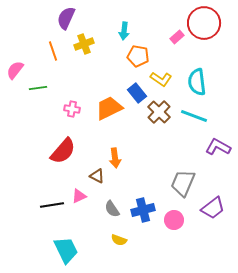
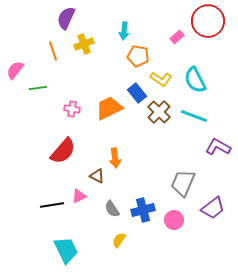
red circle: moved 4 px right, 2 px up
cyan semicircle: moved 2 px left, 2 px up; rotated 20 degrees counterclockwise
yellow semicircle: rotated 105 degrees clockwise
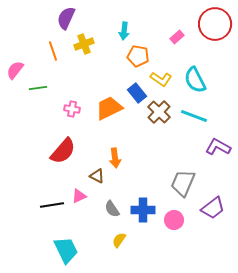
red circle: moved 7 px right, 3 px down
blue cross: rotated 15 degrees clockwise
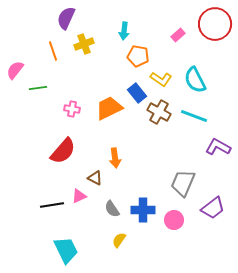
pink rectangle: moved 1 px right, 2 px up
brown cross: rotated 15 degrees counterclockwise
brown triangle: moved 2 px left, 2 px down
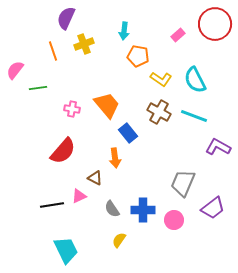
blue rectangle: moved 9 px left, 40 px down
orange trapezoid: moved 2 px left, 3 px up; rotated 76 degrees clockwise
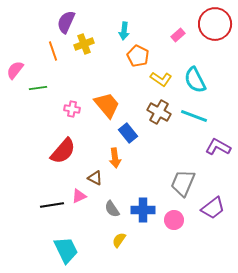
purple semicircle: moved 4 px down
orange pentagon: rotated 15 degrees clockwise
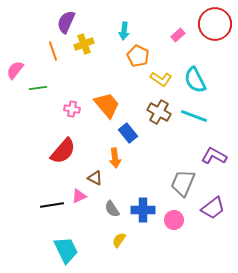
purple L-shape: moved 4 px left, 9 px down
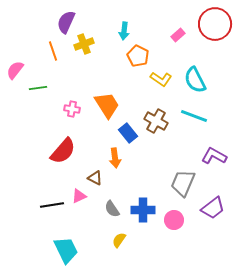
orange trapezoid: rotated 8 degrees clockwise
brown cross: moved 3 px left, 9 px down
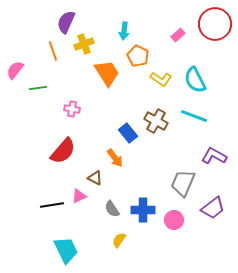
orange trapezoid: moved 32 px up
orange arrow: rotated 30 degrees counterclockwise
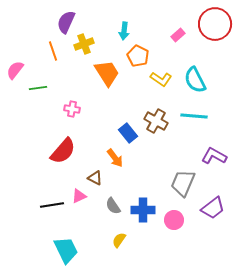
cyan line: rotated 16 degrees counterclockwise
gray semicircle: moved 1 px right, 3 px up
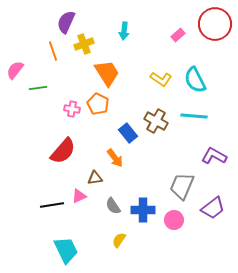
orange pentagon: moved 40 px left, 48 px down
brown triangle: rotated 35 degrees counterclockwise
gray trapezoid: moved 1 px left, 3 px down
